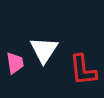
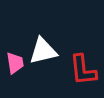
white triangle: moved 1 px left, 1 px down; rotated 44 degrees clockwise
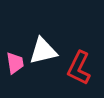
red L-shape: moved 4 px left, 2 px up; rotated 32 degrees clockwise
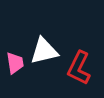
white triangle: moved 1 px right
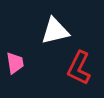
white triangle: moved 11 px right, 20 px up
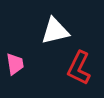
pink trapezoid: moved 1 px down
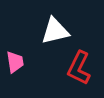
pink trapezoid: moved 2 px up
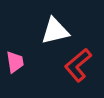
red L-shape: moved 1 px left, 3 px up; rotated 24 degrees clockwise
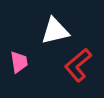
pink trapezoid: moved 4 px right
